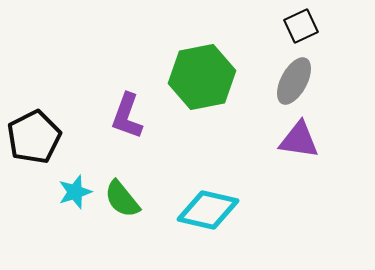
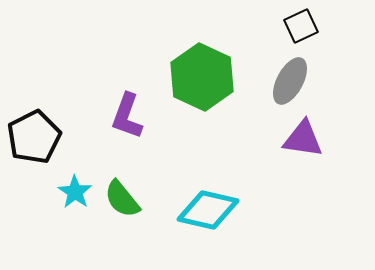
green hexagon: rotated 24 degrees counterclockwise
gray ellipse: moved 4 px left
purple triangle: moved 4 px right, 1 px up
cyan star: rotated 20 degrees counterclockwise
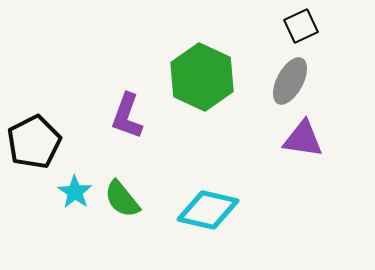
black pentagon: moved 5 px down
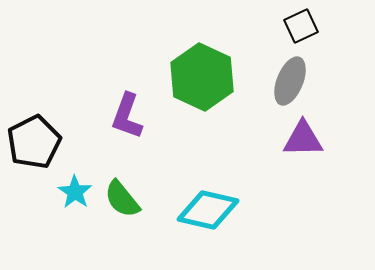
gray ellipse: rotated 6 degrees counterclockwise
purple triangle: rotated 9 degrees counterclockwise
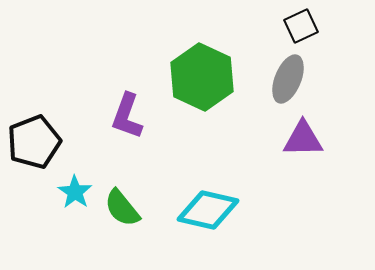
gray ellipse: moved 2 px left, 2 px up
black pentagon: rotated 6 degrees clockwise
green semicircle: moved 9 px down
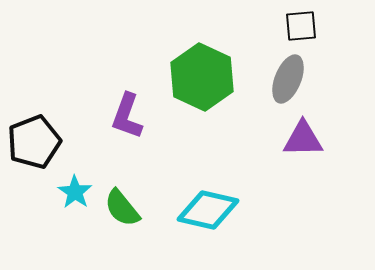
black square: rotated 20 degrees clockwise
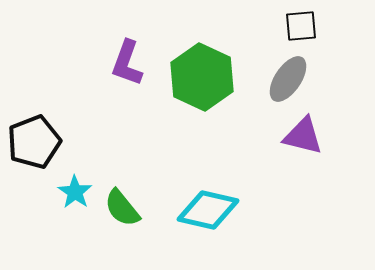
gray ellipse: rotated 12 degrees clockwise
purple L-shape: moved 53 px up
purple triangle: moved 3 px up; rotated 15 degrees clockwise
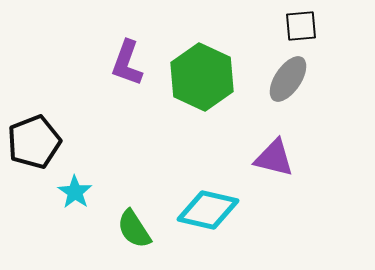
purple triangle: moved 29 px left, 22 px down
green semicircle: moved 12 px right, 21 px down; rotated 6 degrees clockwise
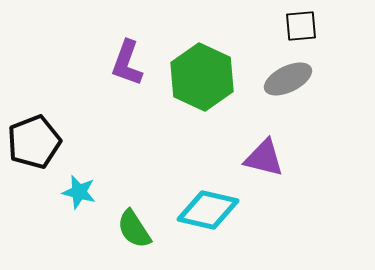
gray ellipse: rotated 30 degrees clockwise
purple triangle: moved 10 px left
cyan star: moved 4 px right; rotated 20 degrees counterclockwise
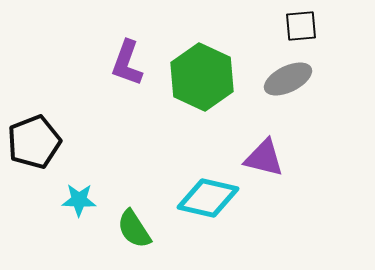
cyan star: moved 8 px down; rotated 12 degrees counterclockwise
cyan diamond: moved 12 px up
